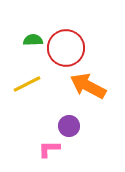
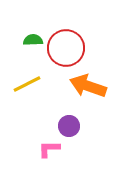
orange arrow: rotated 9 degrees counterclockwise
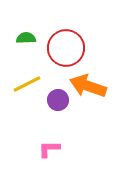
green semicircle: moved 7 px left, 2 px up
purple circle: moved 11 px left, 26 px up
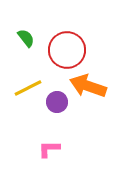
green semicircle: rotated 54 degrees clockwise
red circle: moved 1 px right, 2 px down
yellow line: moved 1 px right, 4 px down
purple circle: moved 1 px left, 2 px down
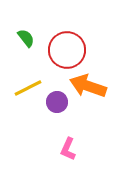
pink L-shape: moved 19 px right; rotated 65 degrees counterclockwise
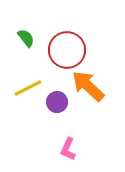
orange arrow: rotated 24 degrees clockwise
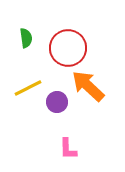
green semicircle: rotated 30 degrees clockwise
red circle: moved 1 px right, 2 px up
pink L-shape: rotated 25 degrees counterclockwise
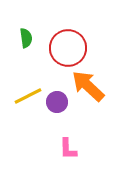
yellow line: moved 8 px down
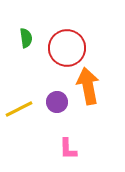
red circle: moved 1 px left
orange arrow: rotated 36 degrees clockwise
yellow line: moved 9 px left, 13 px down
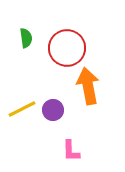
purple circle: moved 4 px left, 8 px down
yellow line: moved 3 px right
pink L-shape: moved 3 px right, 2 px down
